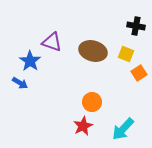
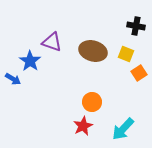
blue arrow: moved 7 px left, 4 px up
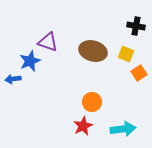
purple triangle: moved 4 px left
blue star: rotated 15 degrees clockwise
blue arrow: rotated 140 degrees clockwise
cyan arrow: rotated 140 degrees counterclockwise
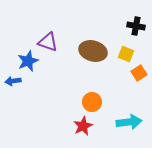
blue star: moved 2 px left
blue arrow: moved 2 px down
cyan arrow: moved 6 px right, 7 px up
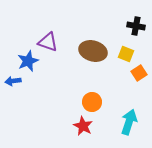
cyan arrow: rotated 65 degrees counterclockwise
red star: rotated 18 degrees counterclockwise
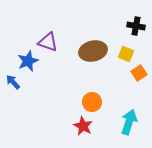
brown ellipse: rotated 28 degrees counterclockwise
blue arrow: moved 1 px down; rotated 56 degrees clockwise
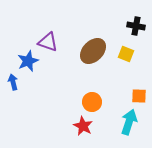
brown ellipse: rotated 32 degrees counterclockwise
orange square: moved 23 px down; rotated 35 degrees clockwise
blue arrow: rotated 28 degrees clockwise
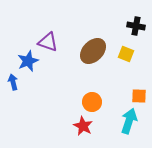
cyan arrow: moved 1 px up
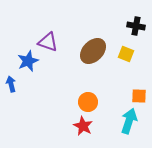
blue arrow: moved 2 px left, 2 px down
orange circle: moved 4 px left
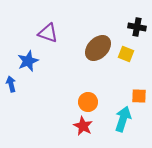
black cross: moved 1 px right, 1 px down
purple triangle: moved 9 px up
brown ellipse: moved 5 px right, 3 px up
cyan arrow: moved 6 px left, 2 px up
